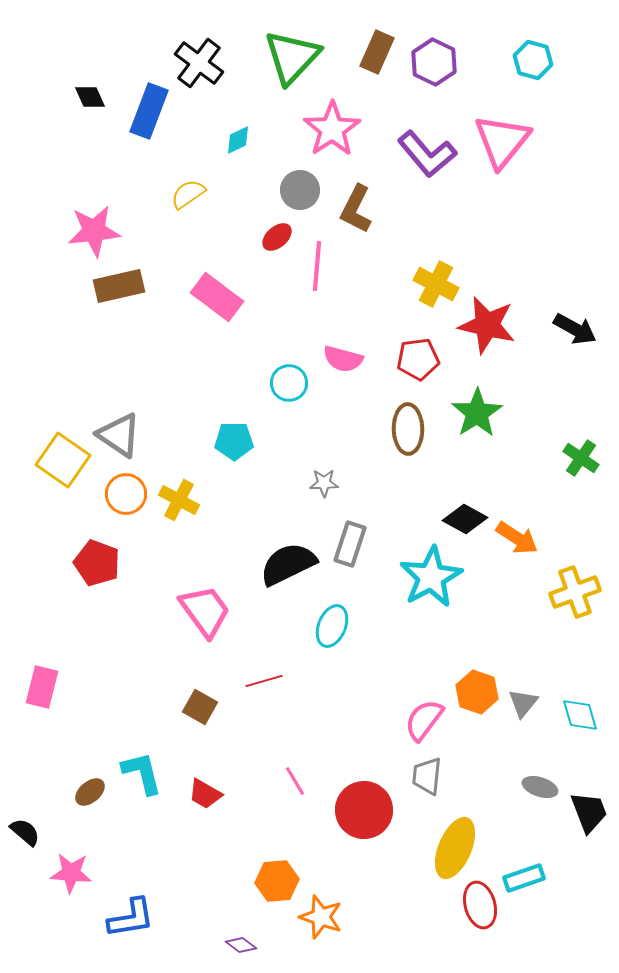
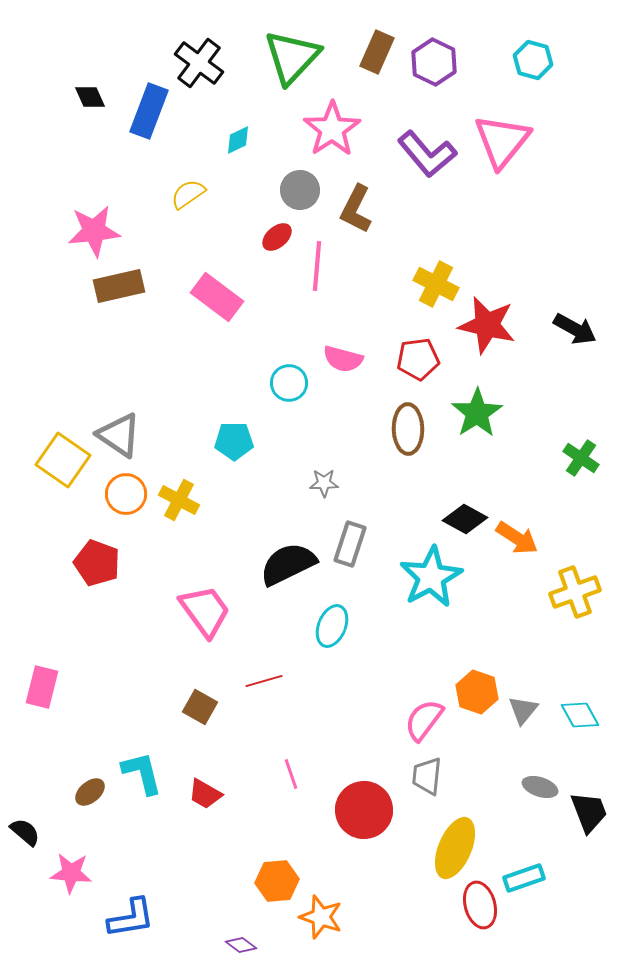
gray triangle at (523, 703): moved 7 px down
cyan diamond at (580, 715): rotated 12 degrees counterclockwise
pink line at (295, 781): moved 4 px left, 7 px up; rotated 12 degrees clockwise
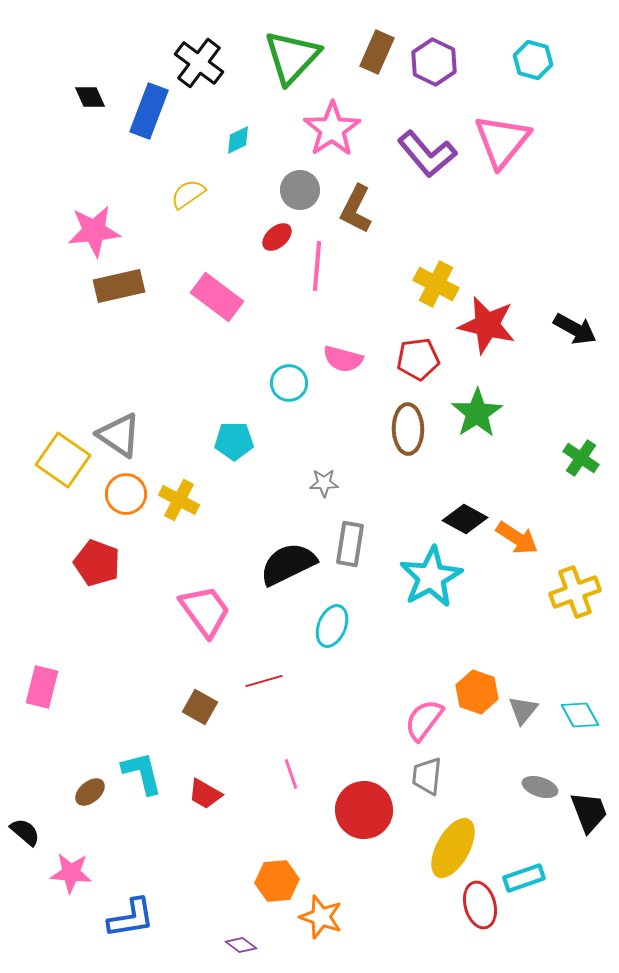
gray rectangle at (350, 544): rotated 9 degrees counterclockwise
yellow ellipse at (455, 848): moved 2 px left; rotated 6 degrees clockwise
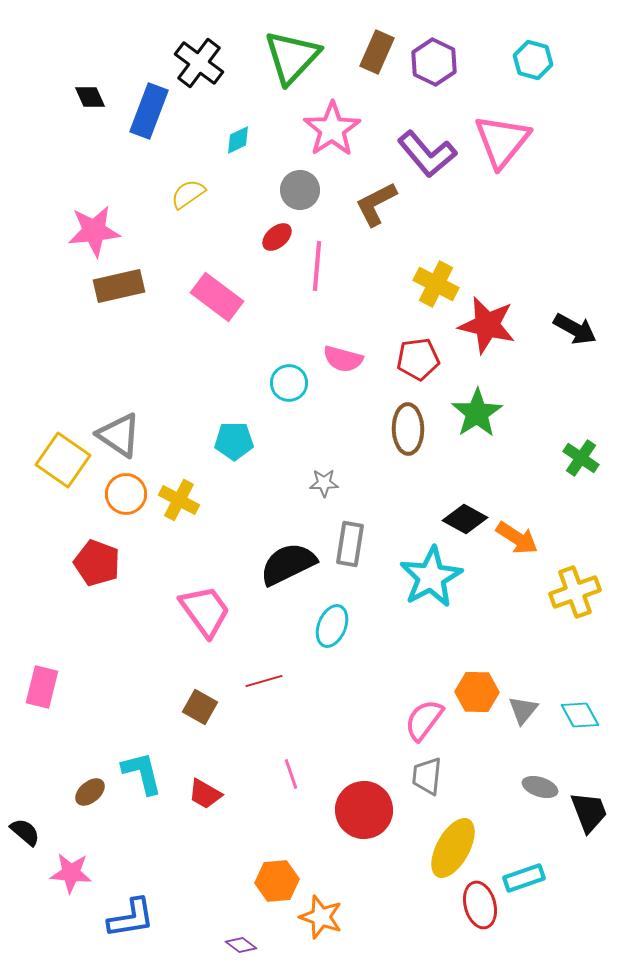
brown L-shape at (356, 209): moved 20 px right, 5 px up; rotated 36 degrees clockwise
orange hexagon at (477, 692): rotated 18 degrees counterclockwise
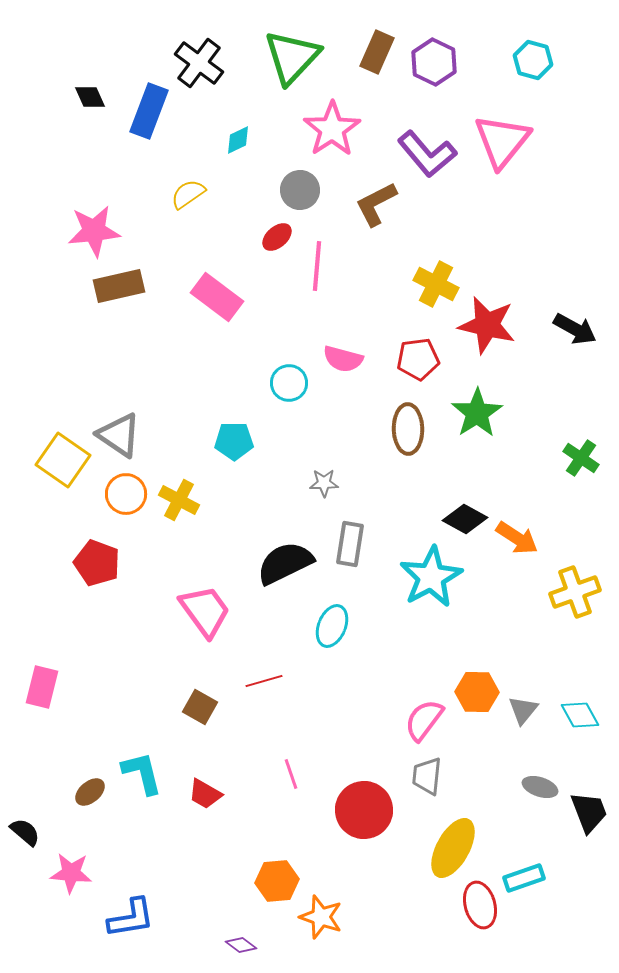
black semicircle at (288, 564): moved 3 px left, 1 px up
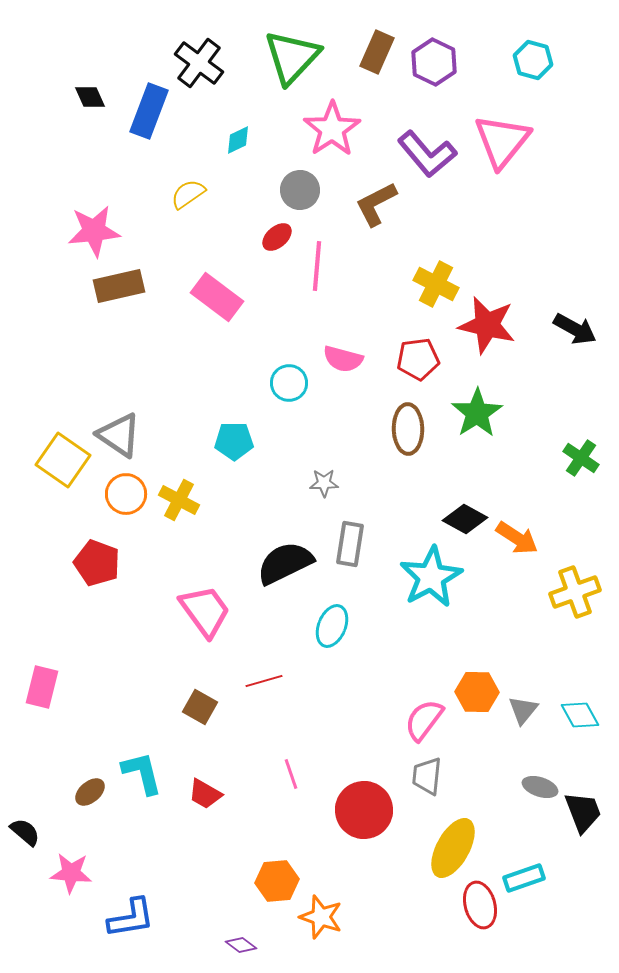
black trapezoid at (589, 812): moved 6 px left
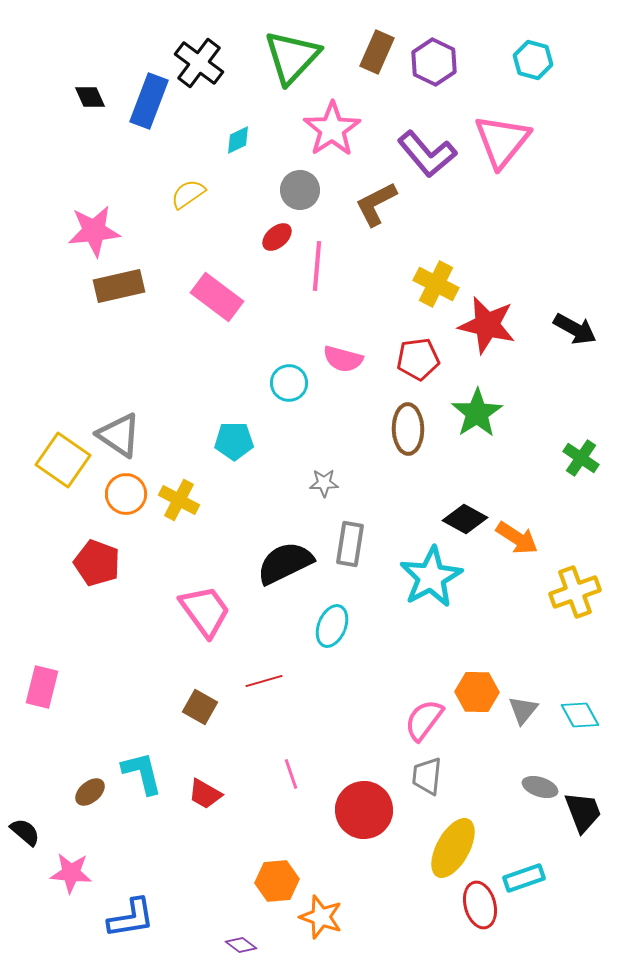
blue rectangle at (149, 111): moved 10 px up
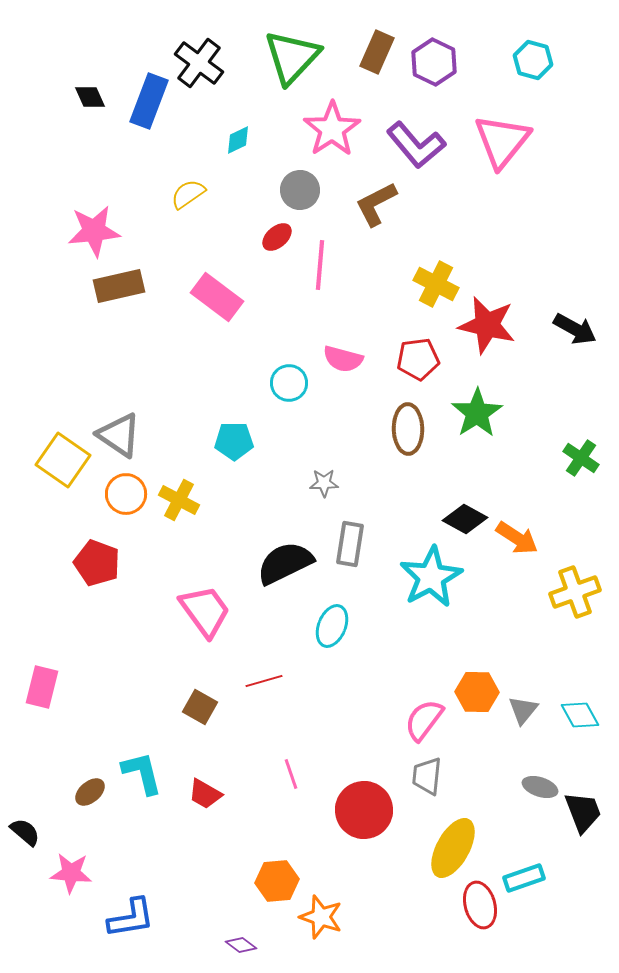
purple L-shape at (427, 154): moved 11 px left, 9 px up
pink line at (317, 266): moved 3 px right, 1 px up
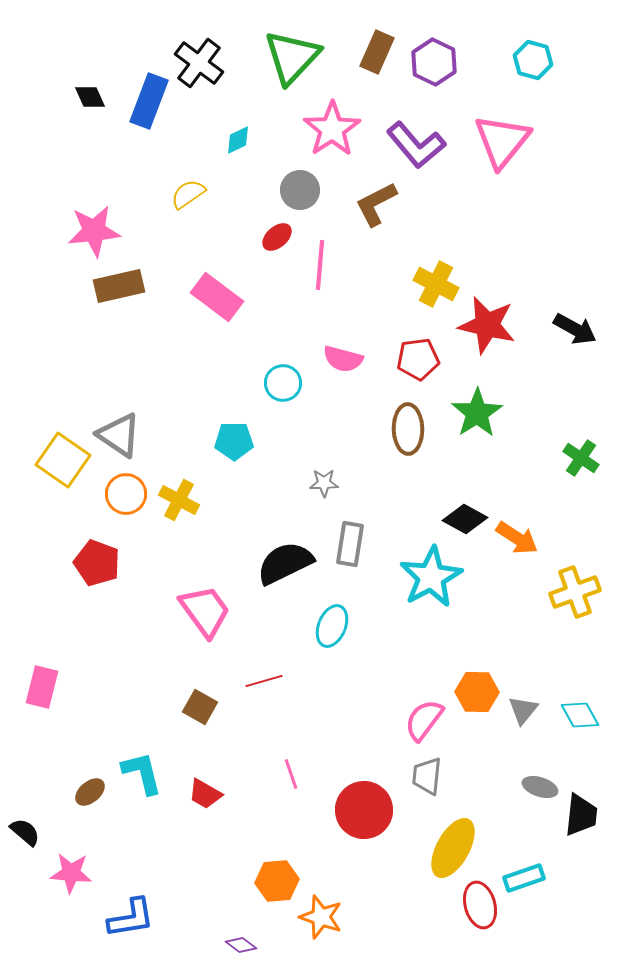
cyan circle at (289, 383): moved 6 px left
black trapezoid at (583, 812): moved 2 px left, 3 px down; rotated 27 degrees clockwise
